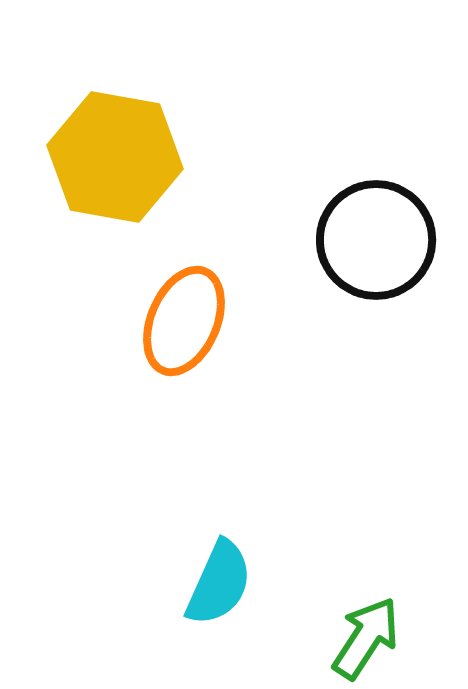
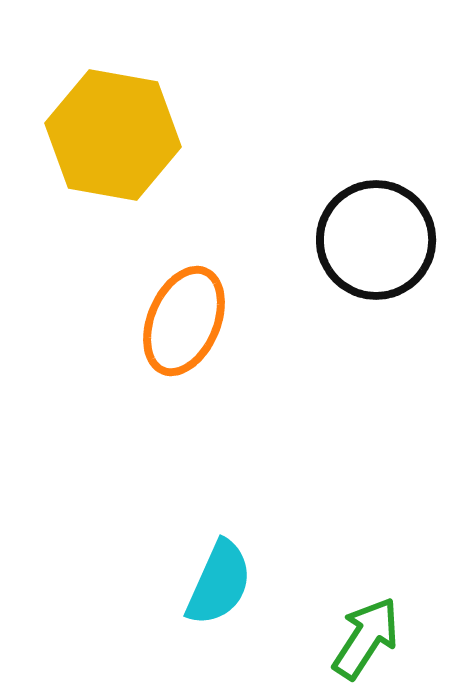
yellow hexagon: moved 2 px left, 22 px up
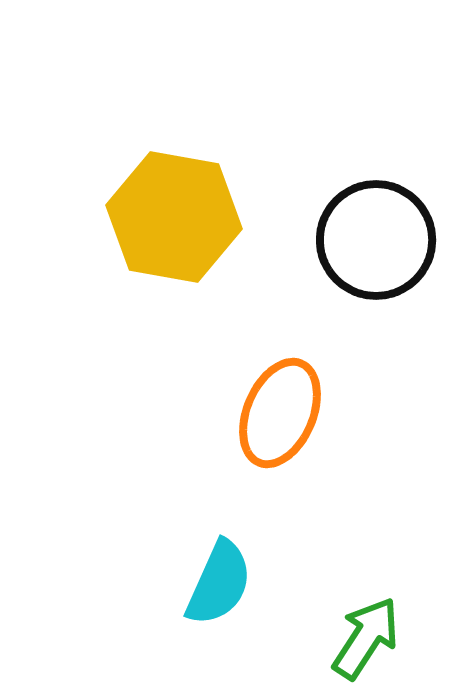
yellow hexagon: moved 61 px right, 82 px down
orange ellipse: moved 96 px right, 92 px down
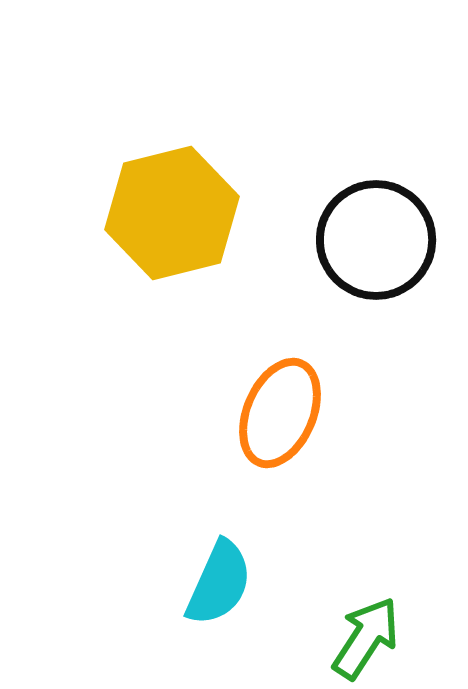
yellow hexagon: moved 2 px left, 4 px up; rotated 24 degrees counterclockwise
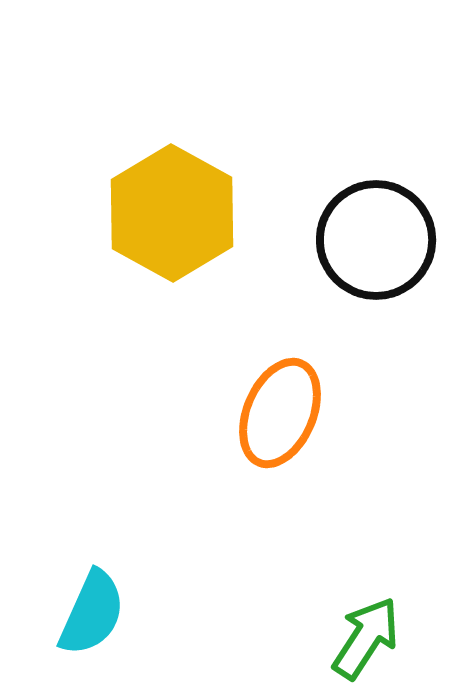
yellow hexagon: rotated 17 degrees counterclockwise
cyan semicircle: moved 127 px left, 30 px down
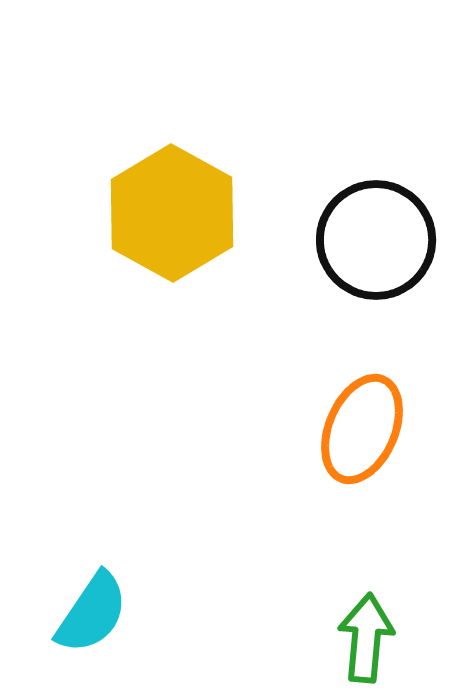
orange ellipse: moved 82 px right, 16 px down
cyan semicircle: rotated 10 degrees clockwise
green arrow: rotated 28 degrees counterclockwise
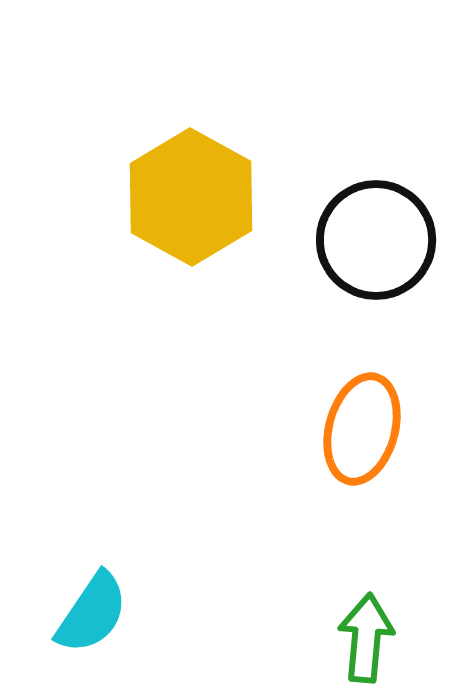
yellow hexagon: moved 19 px right, 16 px up
orange ellipse: rotated 8 degrees counterclockwise
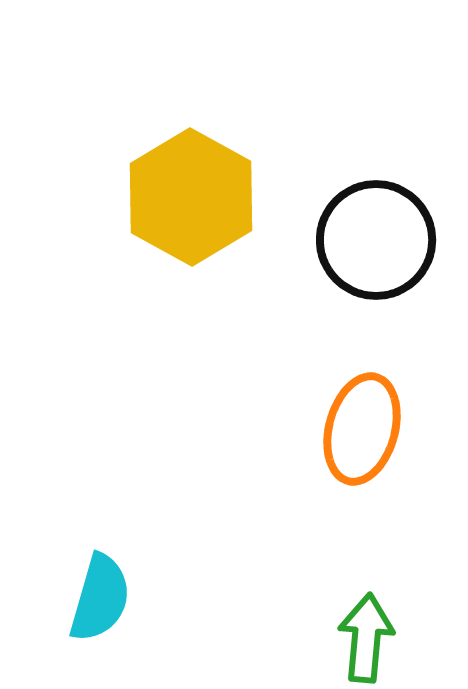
cyan semicircle: moved 8 px right, 15 px up; rotated 18 degrees counterclockwise
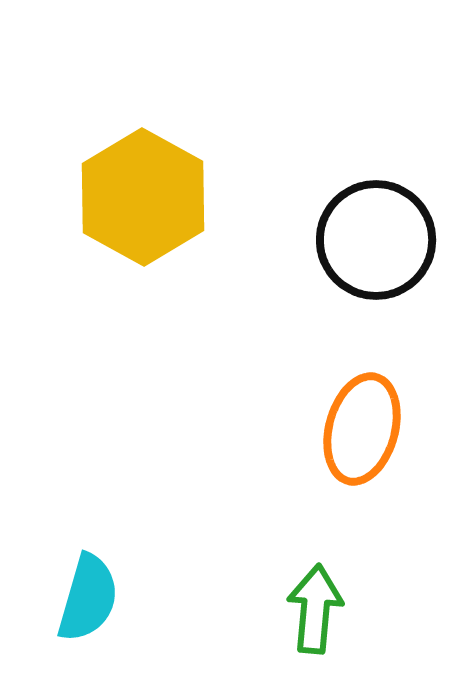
yellow hexagon: moved 48 px left
cyan semicircle: moved 12 px left
green arrow: moved 51 px left, 29 px up
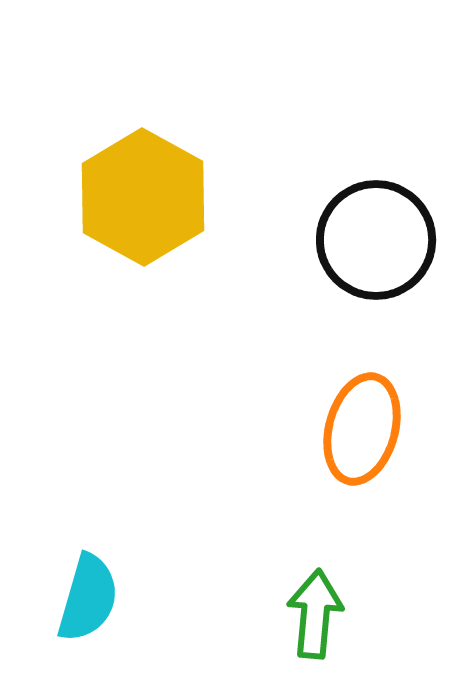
green arrow: moved 5 px down
